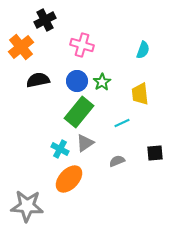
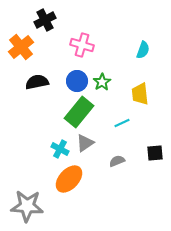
black semicircle: moved 1 px left, 2 px down
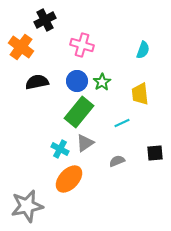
orange cross: rotated 15 degrees counterclockwise
gray star: rotated 16 degrees counterclockwise
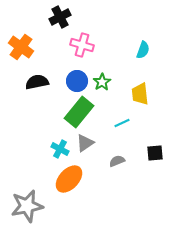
black cross: moved 15 px right, 3 px up
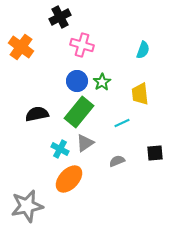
black semicircle: moved 32 px down
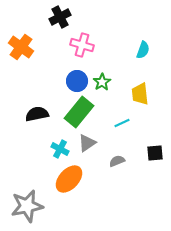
gray triangle: moved 2 px right
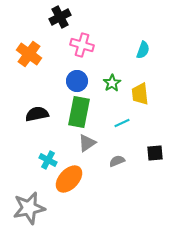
orange cross: moved 8 px right, 7 px down
green star: moved 10 px right, 1 px down
green rectangle: rotated 28 degrees counterclockwise
cyan cross: moved 12 px left, 11 px down
gray star: moved 2 px right, 2 px down
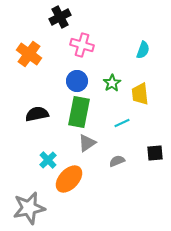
cyan cross: rotated 18 degrees clockwise
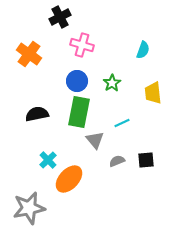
yellow trapezoid: moved 13 px right, 1 px up
gray triangle: moved 8 px right, 3 px up; rotated 36 degrees counterclockwise
black square: moved 9 px left, 7 px down
